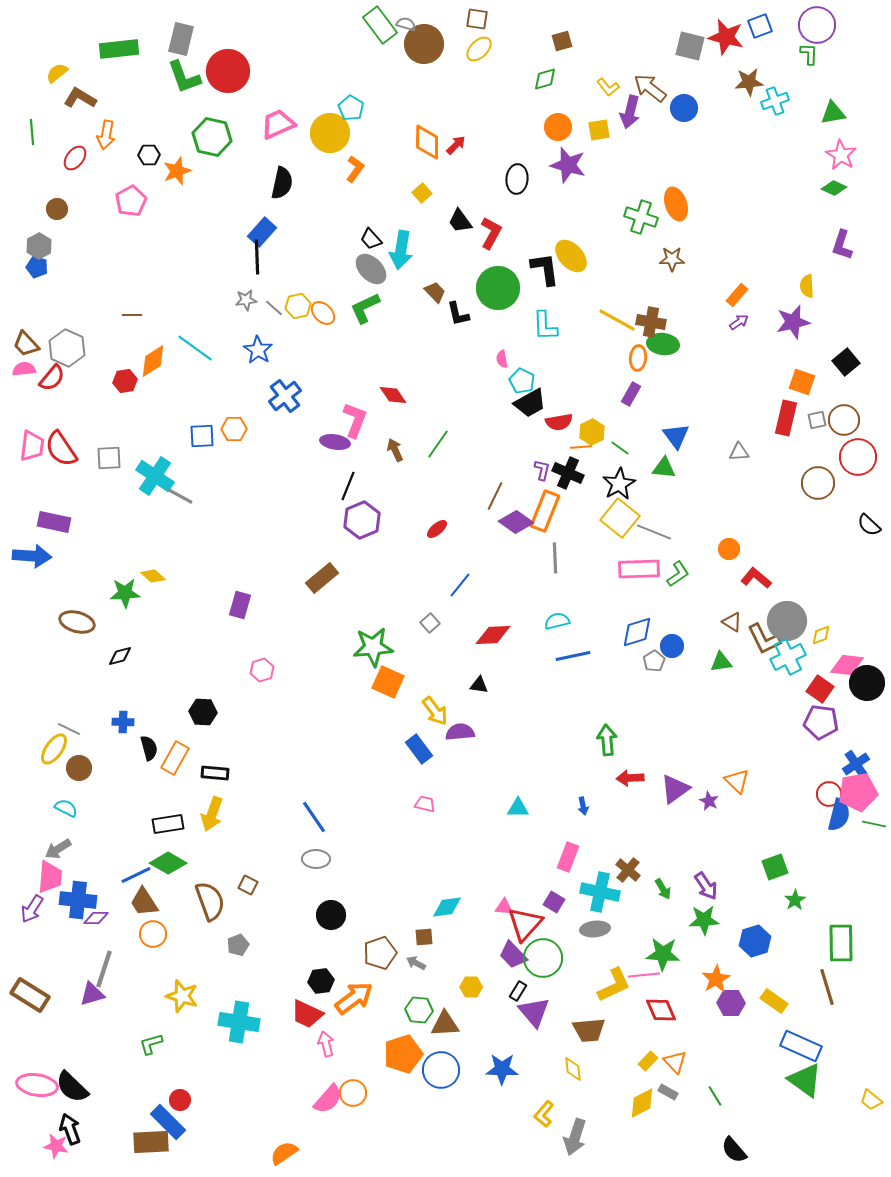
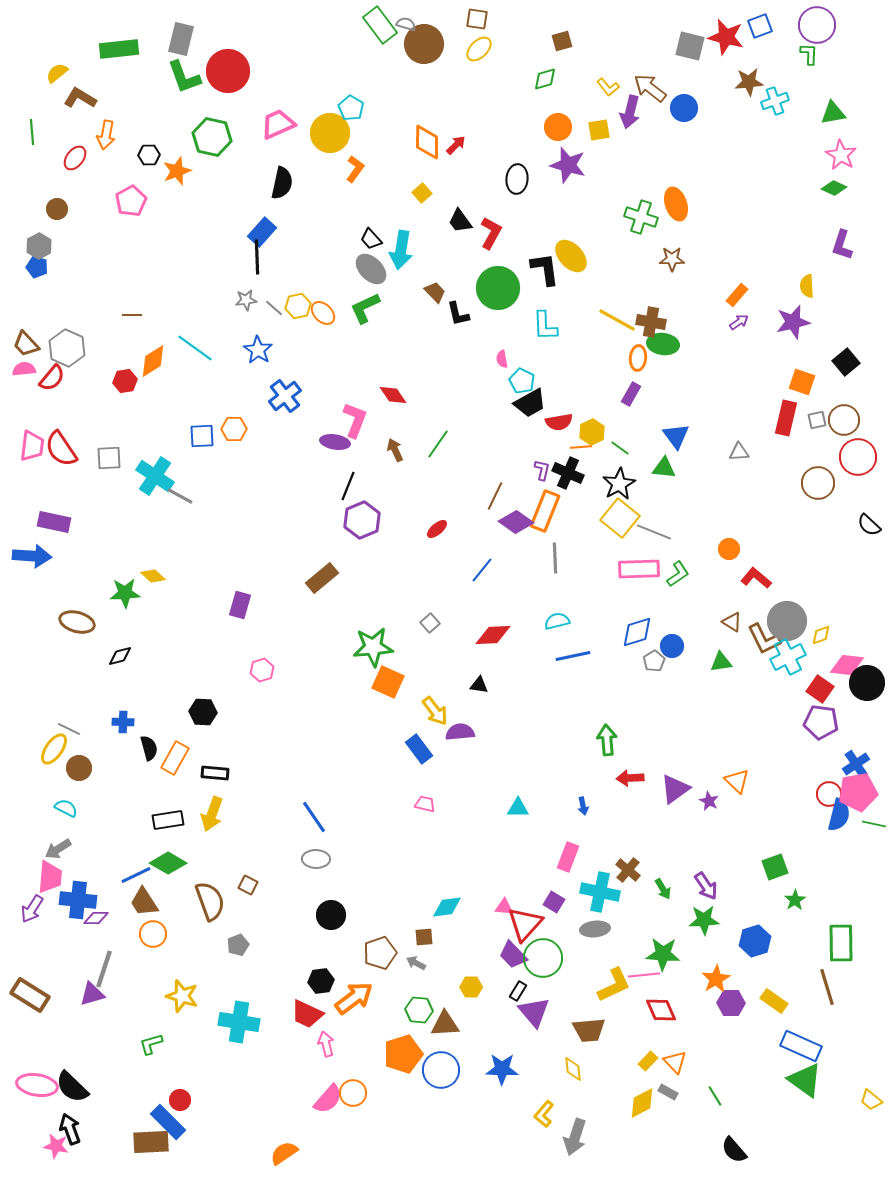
blue line at (460, 585): moved 22 px right, 15 px up
black rectangle at (168, 824): moved 4 px up
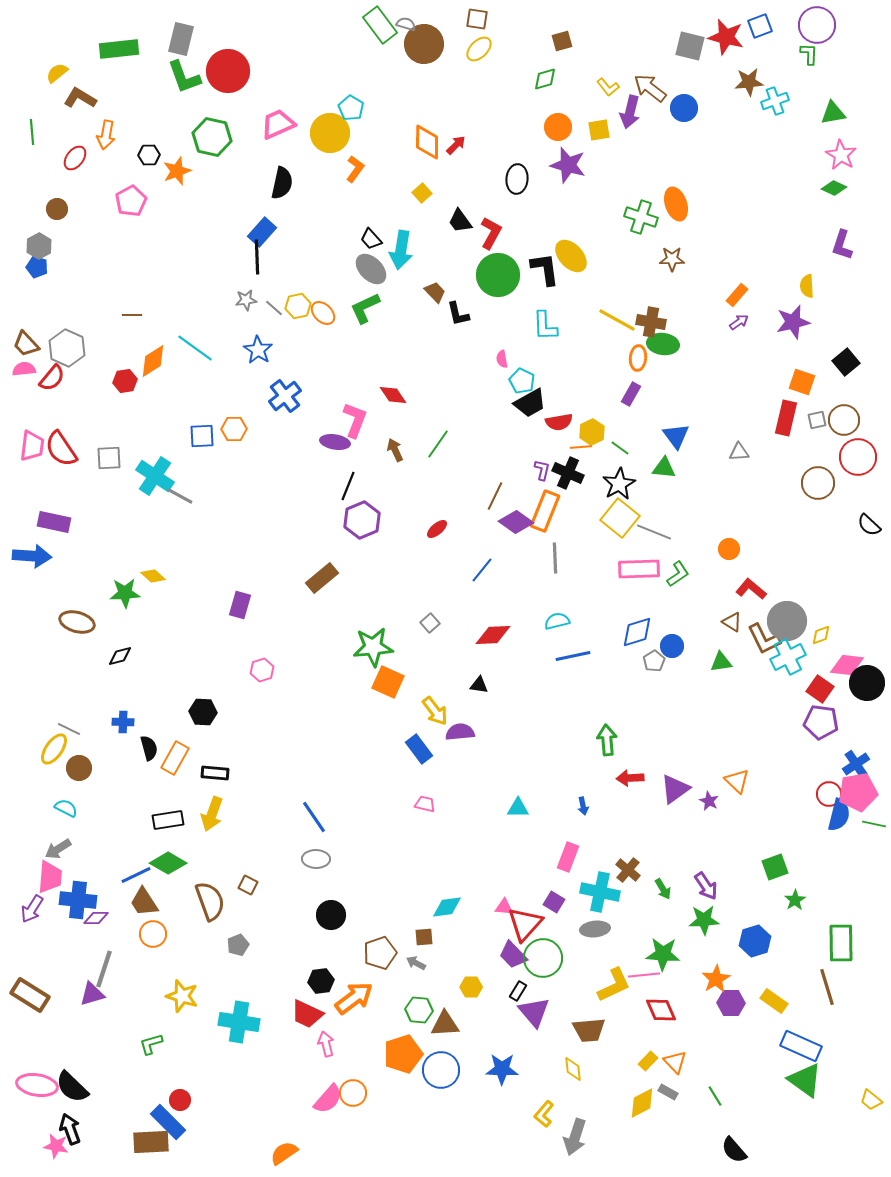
green circle at (498, 288): moved 13 px up
red L-shape at (756, 578): moved 5 px left, 11 px down
